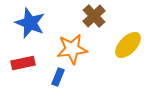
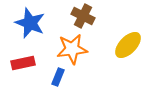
brown cross: moved 11 px left; rotated 20 degrees counterclockwise
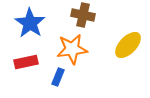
brown cross: moved 1 px up; rotated 15 degrees counterclockwise
blue star: rotated 12 degrees clockwise
red rectangle: moved 3 px right, 1 px up
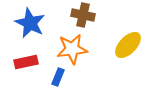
blue star: rotated 8 degrees counterclockwise
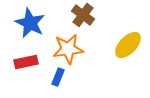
brown cross: rotated 25 degrees clockwise
orange star: moved 4 px left
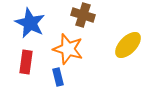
brown cross: rotated 20 degrees counterclockwise
orange star: rotated 24 degrees clockwise
red rectangle: rotated 70 degrees counterclockwise
blue rectangle: rotated 36 degrees counterclockwise
